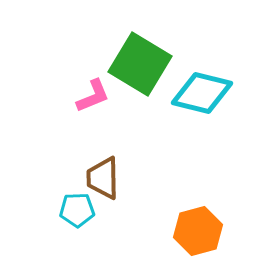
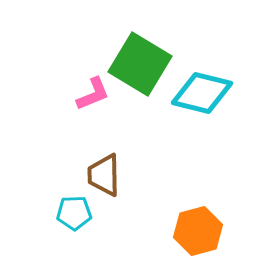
pink L-shape: moved 2 px up
brown trapezoid: moved 1 px right, 3 px up
cyan pentagon: moved 3 px left, 3 px down
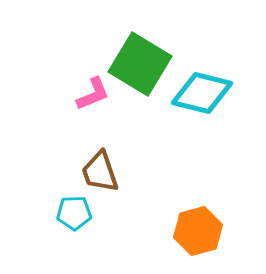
brown trapezoid: moved 4 px left, 3 px up; rotated 18 degrees counterclockwise
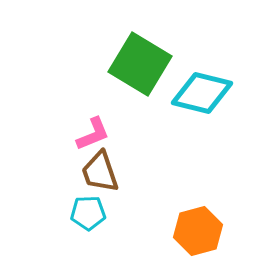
pink L-shape: moved 40 px down
cyan pentagon: moved 14 px right
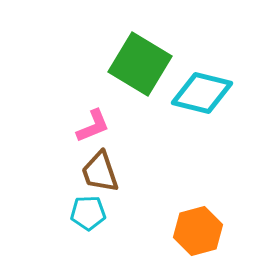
pink L-shape: moved 8 px up
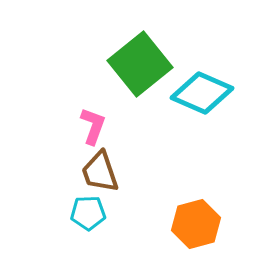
green square: rotated 20 degrees clockwise
cyan diamond: rotated 10 degrees clockwise
pink L-shape: rotated 48 degrees counterclockwise
orange hexagon: moved 2 px left, 7 px up
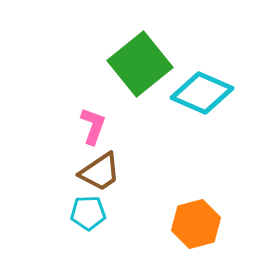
brown trapezoid: rotated 105 degrees counterclockwise
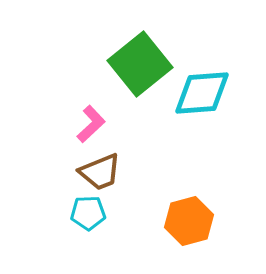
cyan diamond: rotated 28 degrees counterclockwise
pink L-shape: moved 2 px left, 2 px up; rotated 27 degrees clockwise
brown trapezoid: rotated 12 degrees clockwise
orange hexagon: moved 7 px left, 3 px up
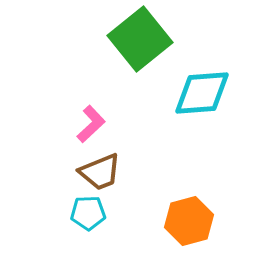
green square: moved 25 px up
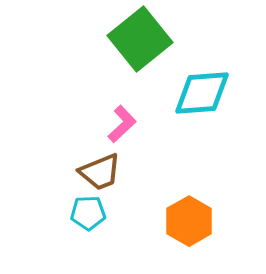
pink L-shape: moved 31 px right
orange hexagon: rotated 15 degrees counterclockwise
